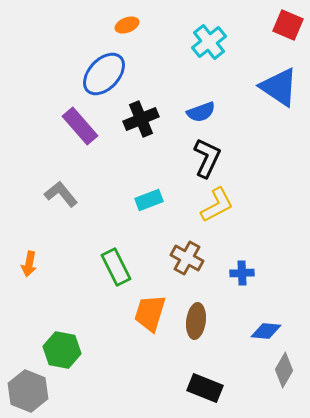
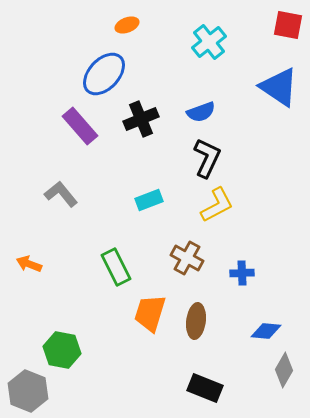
red square: rotated 12 degrees counterclockwise
orange arrow: rotated 100 degrees clockwise
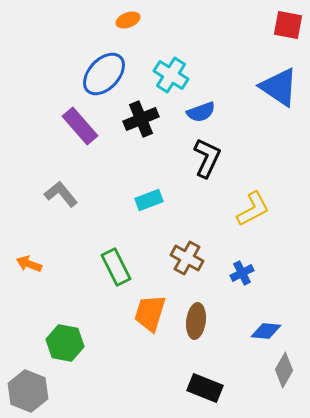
orange ellipse: moved 1 px right, 5 px up
cyan cross: moved 38 px left, 33 px down; rotated 20 degrees counterclockwise
yellow L-shape: moved 36 px right, 4 px down
blue cross: rotated 25 degrees counterclockwise
green hexagon: moved 3 px right, 7 px up
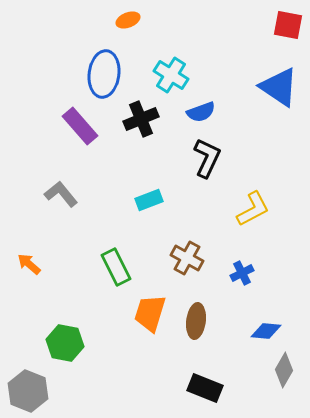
blue ellipse: rotated 36 degrees counterclockwise
orange arrow: rotated 20 degrees clockwise
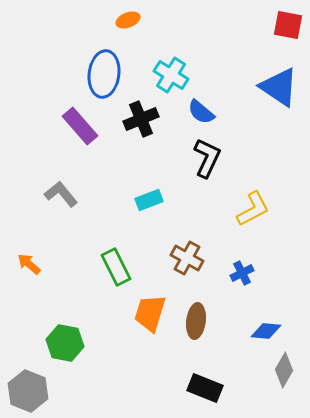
blue semicircle: rotated 60 degrees clockwise
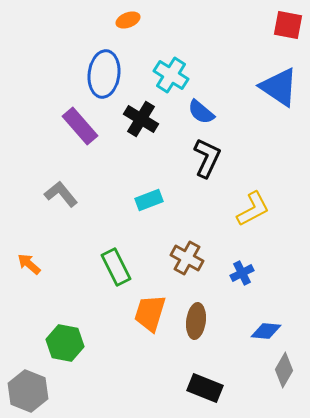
black cross: rotated 36 degrees counterclockwise
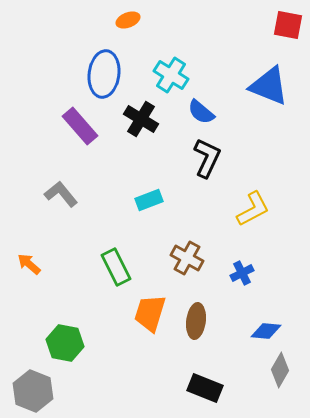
blue triangle: moved 10 px left, 1 px up; rotated 12 degrees counterclockwise
gray diamond: moved 4 px left
gray hexagon: moved 5 px right
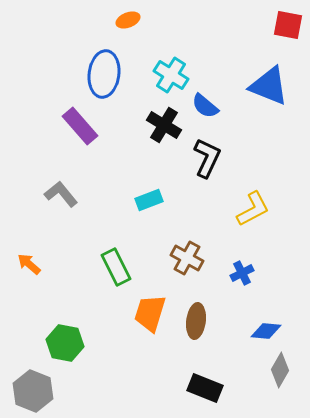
blue semicircle: moved 4 px right, 6 px up
black cross: moved 23 px right, 6 px down
